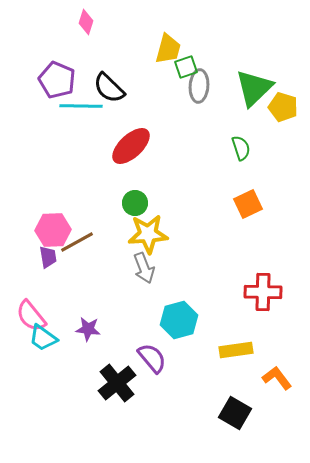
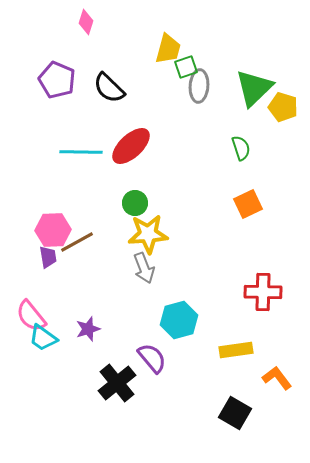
cyan line: moved 46 px down
purple star: rotated 25 degrees counterclockwise
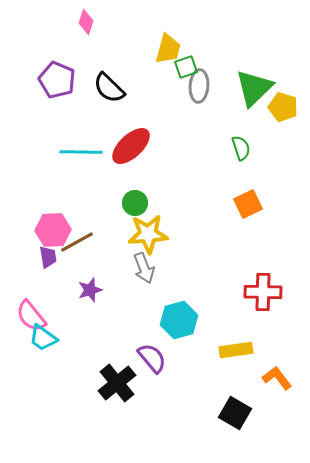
purple star: moved 2 px right, 39 px up
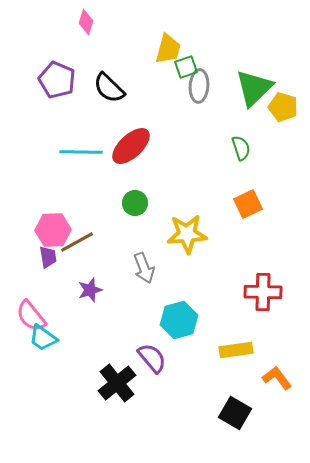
yellow star: moved 39 px right
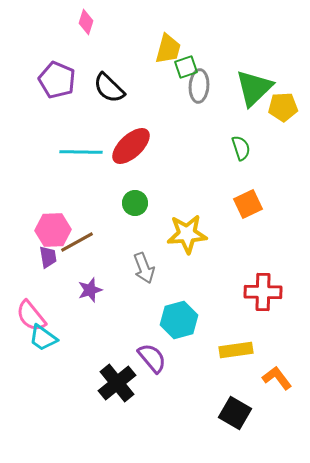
yellow pentagon: rotated 20 degrees counterclockwise
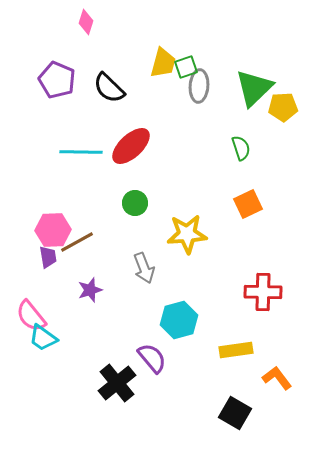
yellow trapezoid: moved 5 px left, 14 px down
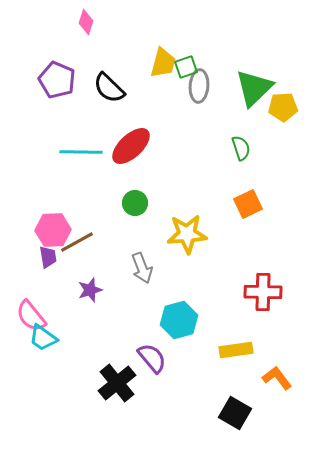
gray arrow: moved 2 px left
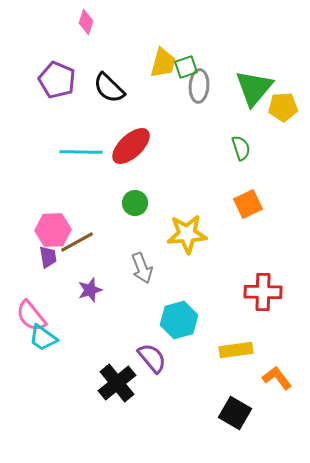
green triangle: rotated 6 degrees counterclockwise
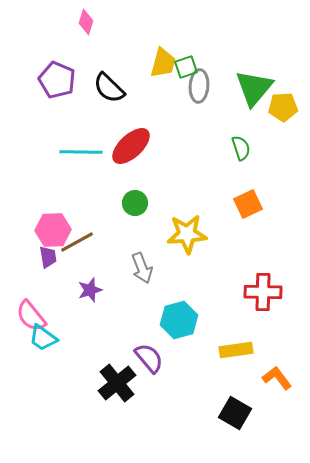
purple semicircle: moved 3 px left
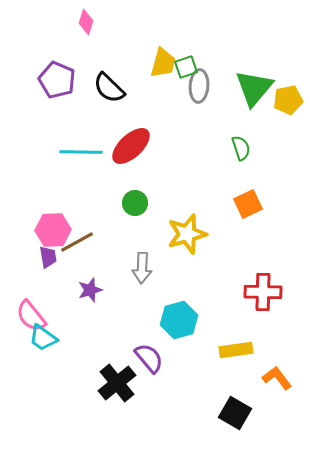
yellow pentagon: moved 5 px right, 7 px up; rotated 8 degrees counterclockwise
yellow star: rotated 12 degrees counterclockwise
gray arrow: rotated 24 degrees clockwise
